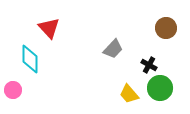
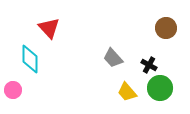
gray trapezoid: moved 9 px down; rotated 95 degrees clockwise
yellow trapezoid: moved 2 px left, 2 px up
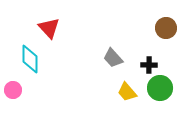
black cross: rotated 28 degrees counterclockwise
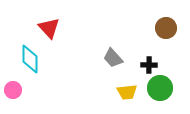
yellow trapezoid: rotated 55 degrees counterclockwise
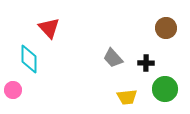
cyan diamond: moved 1 px left
black cross: moved 3 px left, 2 px up
green circle: moved 5 px right, 1 px down
yellow trapezoid: moved 5 px down
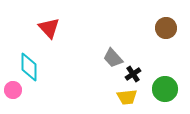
cyan diamond: moved 8 px down
black cross: moved 13 px left, 11 px down; rotated 35 degrees counterclockwise
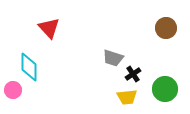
gray trapezoid: rotated 30 degrees counterclockwise
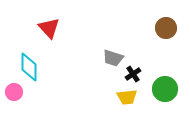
pink circle: moved 1 px right, 2 px down
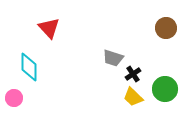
pink circle: moved 6 px down
yellow trapezoid: moved 6 px right; rotated 50 degrees clockwise
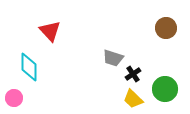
red triangle: moved 1 px right, 3 px down
yellow trapezoid: moved 2 px down
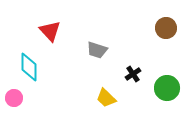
gray trapezoid: moved 16 px left, 8 px up
green circle: moved 2 px right, 1 px up
yellow trapezoid: moved 27 px left, 1 px up
